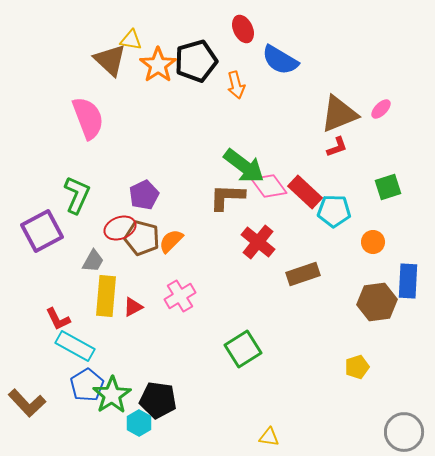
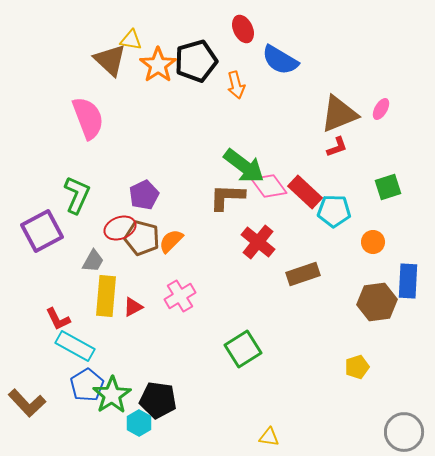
pink ellipse at (381, 109): rotated 15 degrees counterclockwise
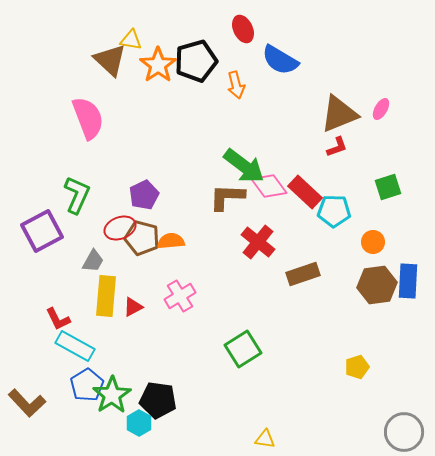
orange semicircle at (171, 241): rotated 40 degrees clockwise
brown hexagon at (377, 302): moved 17 px up
yellow triangle at (269, 437): moved 4 px left, 2 px down
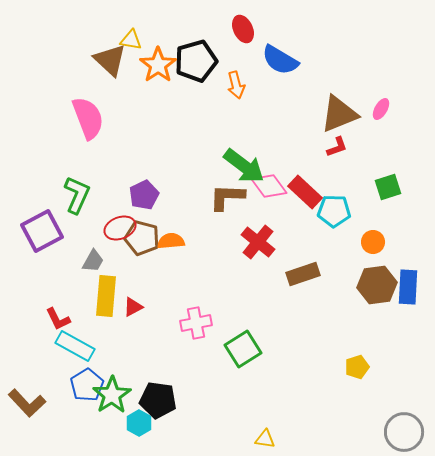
blue rectangle at (408, 281): moved 6 px down
pink cross at (180, 296): moved 16 px right, 27 px down; rotated 20 degrees clockwise
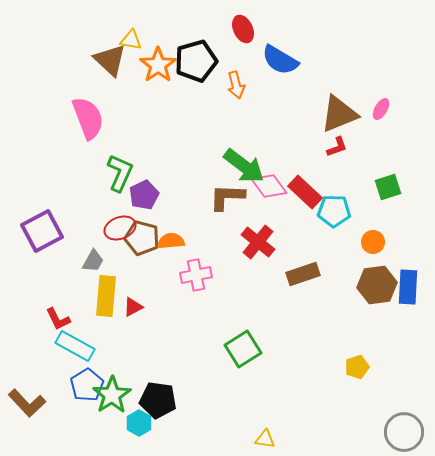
green L-shape at (77, 195): moved 43 px right, 22 px up
pink cross at (196, 323): moved 48 px up
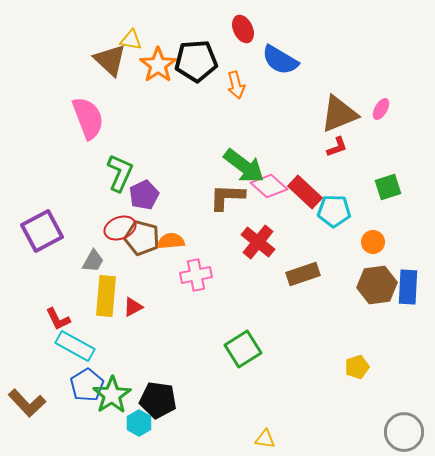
black pentagon at (196, 61): rotated 12 degrees clockwise
pink diamond at (269, 186): rotated 12 degrees counterclockwise
